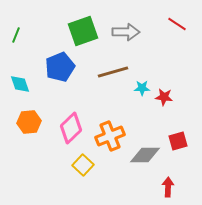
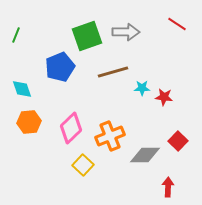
green square: moved 4 px right, 5 px down
cyan diamond: moved 2 px right, 5 px down
red square: rotated 30 degrees counterclockwise
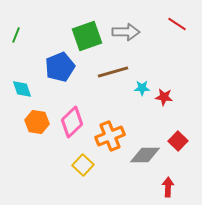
orange hexagon: moved 8 px right; rotated 15 degrees clockwise
pink diamond: moved 1 px right, 6 px up
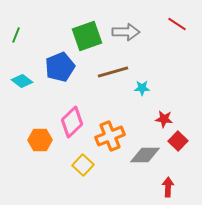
cyan diamond: moved 8 px up; rotated 35 degrees counterclockwise
red star: moved 22 px down
orange hexagon: moved 3 px right, 18 px down; rotated 10 degrees counterclockwise
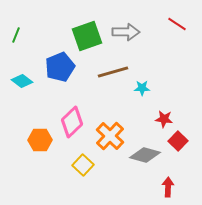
orange cross: rotated 24 degrees counterclockwise
gray diamond: rotated 16 degrees clockwise
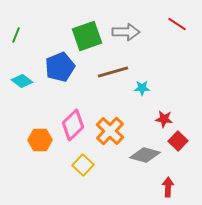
pink diamond: moved 1 px right, 3 px down
orange cross: moved 5 px up
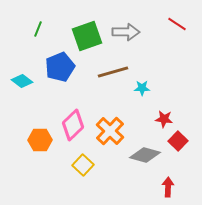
green line: moved 22 px right, 6 px up
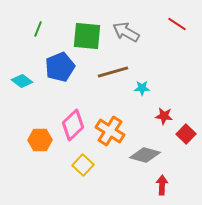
gray arrow: rotated 152 degrees counterclockwise
green square: rotated 24 degrees clockwise
red star: moved 3 px up
orange cross: rotated 12 degrees counterclockwise
red square: moved 8 px right, 7 px up
red arrow: moved 6 px left, 2 px up
